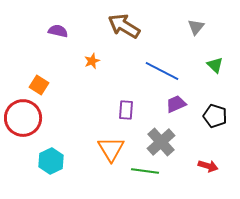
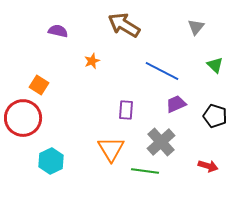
brown arrow: moved 1 px up
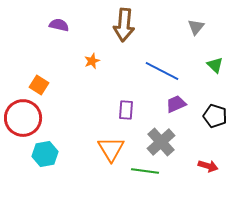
brown arrow: rotated 116 degrees counterclockwise
purple semicircle: moved 1 px right, 6 px up
cyan hexagon: moved 6 px left, 7 px up; rotated 15 degrees clockwise
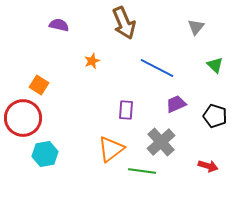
brown arrow: moved 2 px up; rotated 28 degrees counterclockwise
blue line: moved 5 px left, 3 px up
orange triangle: rotated 24 degrees clockwise
green line: moved 3 px left
